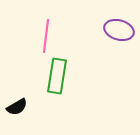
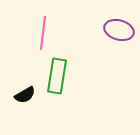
pink line: moved 3 px left, 3 px up
black semicircle: moved 8 px right, 12 px up
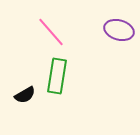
pink line: moved 8 px right, 1 px up; rotated 48 degrees counterclockwise
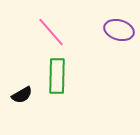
green rectangle: rotated 8 degrees counterclockwise
black semicircle: moved 3 px left
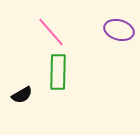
green rectangle: moved 1 px right, 4 px up
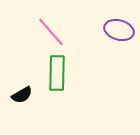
green rectangle: moved 1 px left, 1 px down
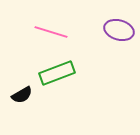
pink line: rotated 32 degrees counterclockwise
green rectangle: rotated 68 degrees clockwise
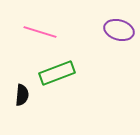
pink line: moved 11 px left
black semicircle: rotated 55 degrees counterclockwise
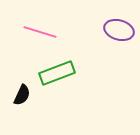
black semicircle: rotated 20 degrees clockwise
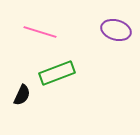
purple ellipse: moved 3 px left
